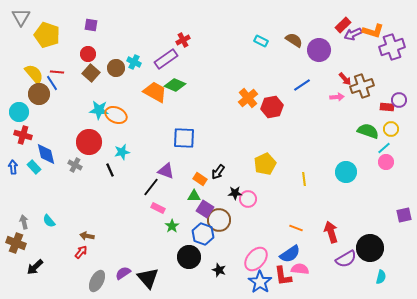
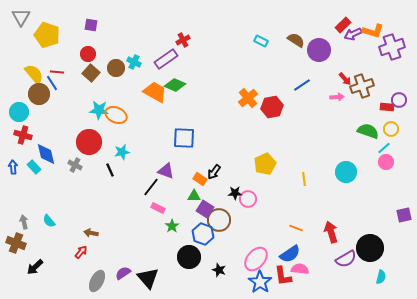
brown semicircle at (294, 40): moved 2 px right
black arrow at (218, 172): moved 4 px left
brown arrow at (87, 236): moved 4 px right, 3 px up
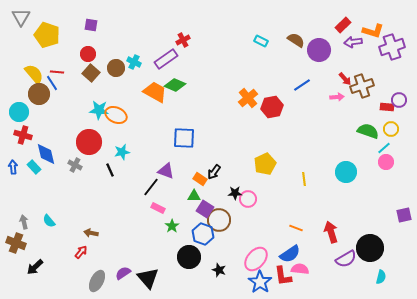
purple arrow at (353, 34): moved 8 px down; rotated 18 degrees clockwise
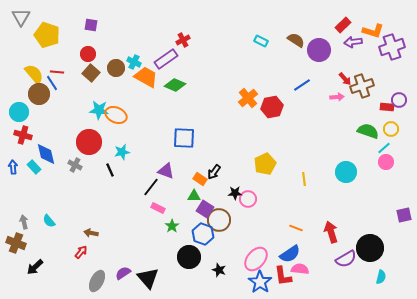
orange trapezoid at (155, 92): moved 9 px left, 15 px up
